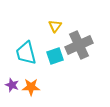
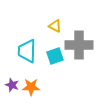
yellow triangle: rotated 40 degrees counterclockwise
gray cross: rotated 24 degrees clockwise
cyan trapezoid: moved 1 px right, 2 px up; rotated 15 degrees clockwise
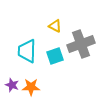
gray cross: moved 2 px right, 1 px up; rotated 20 degrees counterclockwise
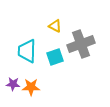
cyan square: moved 1 px down
purple star: moved 1 px right, 1 px up; rotated 16 degrees counterclockwise
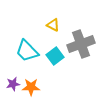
yellow triangle: moved 2 px left, 1 px up
cyan trapezoid: rotated 45 degrees counterclockwise
cyan square: moved 1 px up; rotated 18 degrees counterclockwise
purple star: rotated 16 degrees counterclockwise
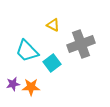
cyan square: moved 3 px left, 7 px down
